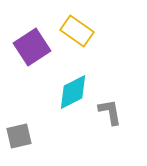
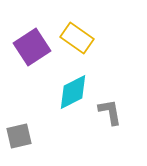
yellow rectangle: moved 7 px down
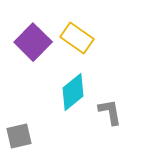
purple square: moved 1 px right, 5 px up; rotated 12 degrees counterclockwise
cyan diamond: rotated 12 degrees counterclockwise
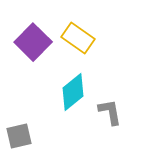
yellow rectangle: moved 1 px right
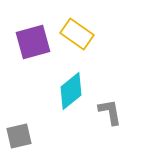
yellow rectangle: moved 1 px left, 4 px up
purple square: rotated 30 degrees clockwise
cyan diamond: moved 2 px left, 1 px up
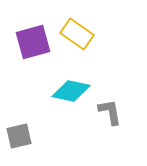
cyan diamond: rotated 51 degrees clockwise
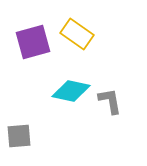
gray L-shape: moved 11 px up
gray square: rotated 8 degrees clockwise
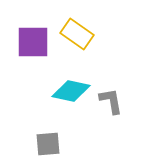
purple square: rotated 15 degrees clockwise
gray L-shape: moved 1 px right
gray square: moved 29 px right, 8 px down
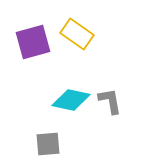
purple square: rotated 15 degrees counterclockwise
cyan diamond: moved 9 px down
gray L-shape: moved 1 px left
